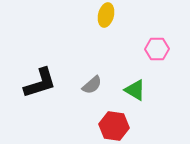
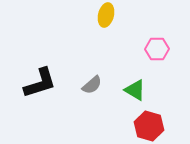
red hexagon: moved 35 px right; rotated 8 degrees clockwise
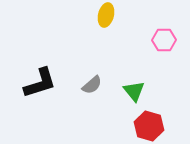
pink hexagon: moved 7 px right, 9 px up
green triangle: moved 1 px left, 1 px down; rotated 20 degrees clockwise
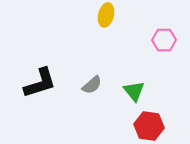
red hexagon: rotated 8 degrees counterclockwise
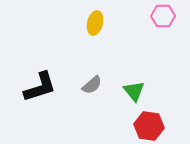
yellow ellipse: moved 11 px left, 8 px down
pink hexagon: moved 1 px left, 24 px up
black L-shape: moved 4 px down
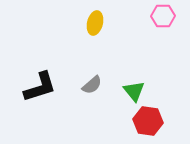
red hexagon: moved 1 px left, 5 px up
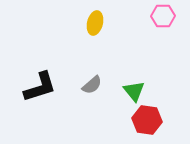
red hexagon: moved 1 px left, 1 px up
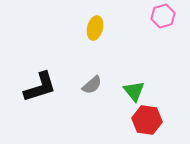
pink hexagon: rotated 15 degrees counterclockwise
yellow ellipse: moved 5 px down
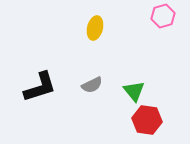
gray semicircle: rotated 15 degrees clockwise
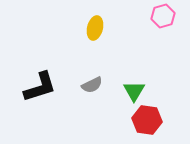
green triangle: rotated 10 degrees clockwise
